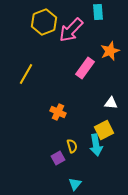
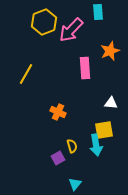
pink rectangle: rotated 40 degrees counterclockwise
yellow square: rotated 18 degrees clockwise
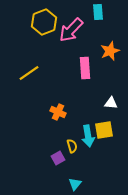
yellow line: moved 3 px right, 1 px up; rotated 25 degrees clockwise
cyan arrow: moved 8 px left, 9 px up
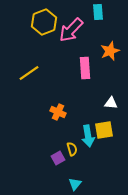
yellow semicircle: moved 3 px down
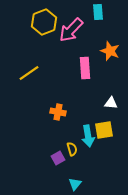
orange star: rotated 30 degrees counterclockwise
orange cross: rotated 14 degrees counterclockwise
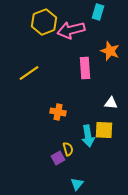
cyan rectangle: rotated 21 degrees clockwise
pink arrow: rotated 32 degrees clockwise
yellow square: rotated 12 degrees clockwise
yellow semicircle: moved 4 px left
cyan triangle: moved 2 px right
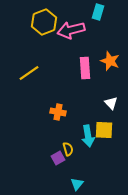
orange star: moved 10 px down
white triangle: rotated 40 degrees clockwise
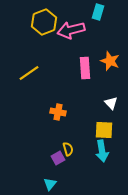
cyan arrow: moved 14 px right, 15 px down
cyan triangle: moved 27 px left
